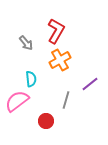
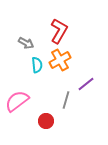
red L-shape: moved 3 px right
gray arrow: rotated 21 degrees counterclockwise
cyan semicircle: moved 6 px right, 14 px up
purple line: moved 4 px left
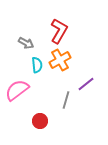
pink semicircle: moved 11 px up
red circle: moved 6 px left
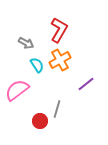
red L-shape: moved 1 px up
cyan semicircle: rotated 28 degrees counterclockwise
gray line: moved 9 px left, 9 px down
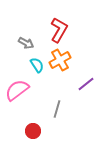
red circle: moved 7 px left, 10 px down
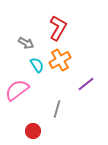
red L-shape: moved 1 px left, 2 px up
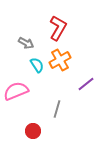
pink semicircle: moved 1 px left, 1 px down; rotated 15 degrees clockwise
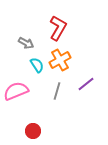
gray line: moved 18 px up
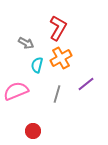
orange cross: moved 1 px right, 2 px up
cyan semicircle: rotated 133 degrees counterclockwise
gray line: moved 3 px down
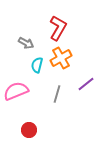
red circle: moved 4 px left, 1 px up
